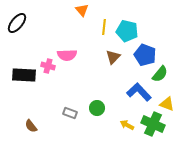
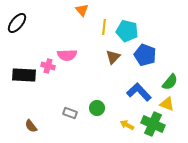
green semicircle: moved 10 px right, 8 px down
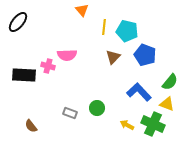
black ellipse: moved 1 px right, 1 px up
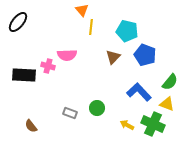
yellow line: moved 13 px left
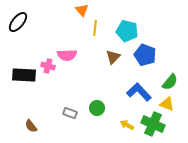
yellow line: moved 4 px right, 1 px down
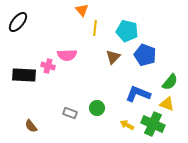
blue L-shape: moved 1 px left, 2 px down; rotated 25 degrees counterclockwise
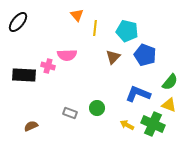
orange triangle: moved 5 px left, 5 px down
yellow triangle: moved 2 px right, 1 px down
brown semicircle: rotated 104 degrees clockwise
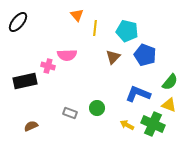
black rectangle: moved 1 px right, 6 px down; rotated 15 degrees counterclockwise
